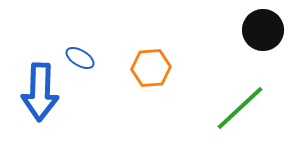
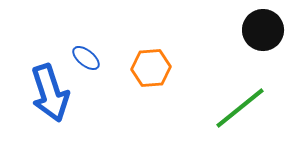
blue ellipse: moved 6 px right; rotated 8 degrees clockwise
blue arrow: moved 10 px right, 1 px down; rotated 20 degrees counterclockwise
green line: rotated 4 degrees clockwise
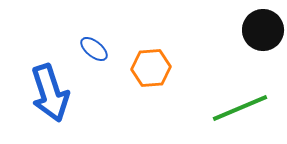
blue ellipse: moved 8 px right, 9 px up
green line: rotated 16 degrees clockwise
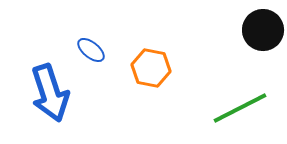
blue ellipse: moved 3 px left, 1 px down
orange hexagon: rotated 15 degrees clockwise
green line: rotated 4 degrees counterclockwise
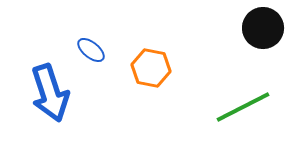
black circle: moved 2 px up
green line: moved 3 px right, 1 px up
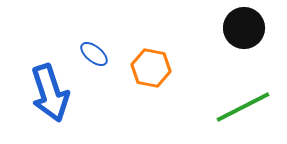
black circle: moved 19 px left
blue ellipse: moved 3 px right, 4 px down
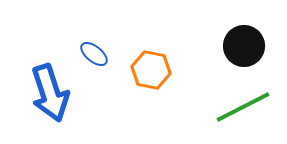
black circle: moved 18 px down
orange hexagon: moved 2 px down
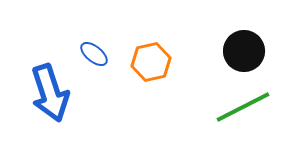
black circle: moved 5 px down
orange hexagon: moved 8 px up; rotated 24 degrees counterclockwise
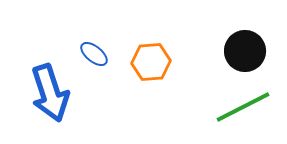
black circle: moved 1 px right
orange hexagon: rotated 9 degrees clockwise
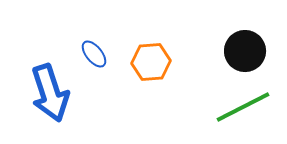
blue ellipse: rotated 12 degrees clockwise
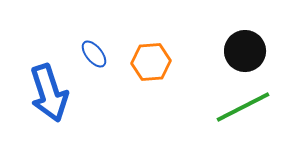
blue arrow: moved 1 px left
